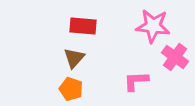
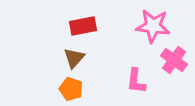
red rectangle: rotated 16 degrees counterclockwise
pink cross: moved 1 px left, 3 px down
pink L-shape: rotated 80 degrees counterclockwise
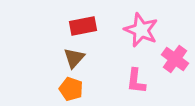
pink star: moved 12 px left, 4 px down; rotated 16 degrees clockwise
pink cross: moved 1 px right, 1 px up
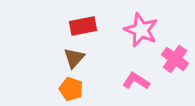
pink L-shape: rotated 116 degrees clockwise
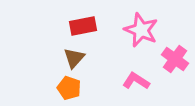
orange pentagon: moved 2 px left, 1 px up
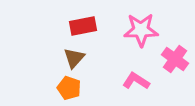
pink star: rotated 24 degrees counterclockwise
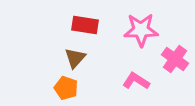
red rectangle: moved 2 px right, 1 px up; rotated 20 degrees clockwise
brown triangle: moved 1 px right
orange pentagon: moved 3 px left
